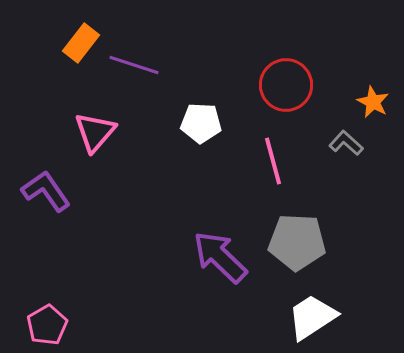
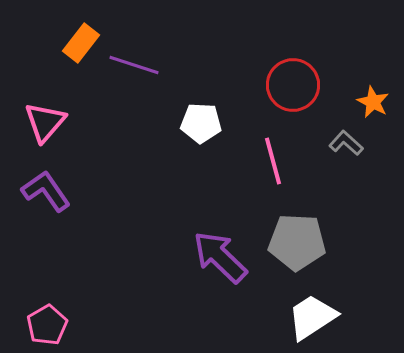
red circle: moved 7 px right
pink triangle: moved 50 px left, 10 px up
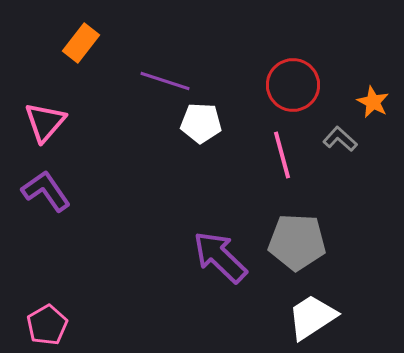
purple line: moved 31 px right, 16 px down
gray L-shape: moved 6 px left, 4 px up
pink line: moved 9 px right, 6 px up
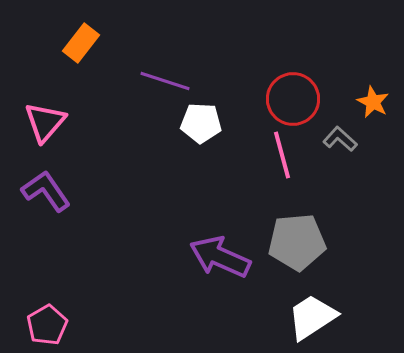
red circle: moved 14 px down
gray pentagon: rotated 8 degrees counterclockwise
purple arrow: rotated 20 degrees counterclockwise
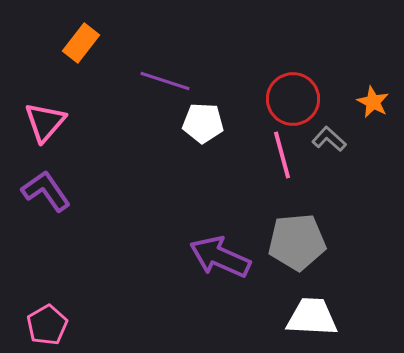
white pentagon: moved 2 px right
gray L-shape: moved 11 px left
white trapezoid: rotated 36 degrees clockwise
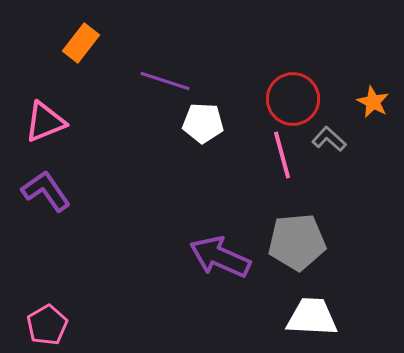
pink triangle: rotated 27 degrees clockwise
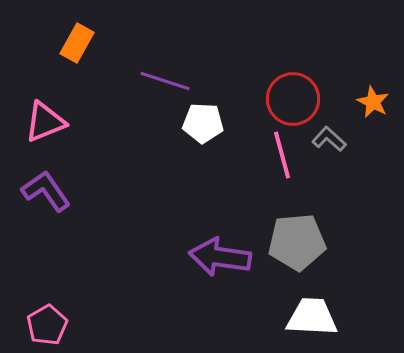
orange rectangle: moved 4 px left; rotated 9 degrees counterclockwise
purple arrow: rotated 16 degrees counterclockwise
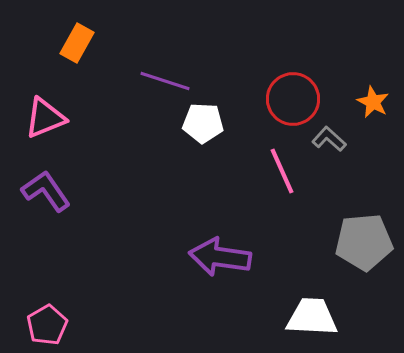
pink triangle: moved 4 px up
pink line: moved 16 px down; rotated 9 degrees counterclockwise
gray pentagon: moved 67 px right
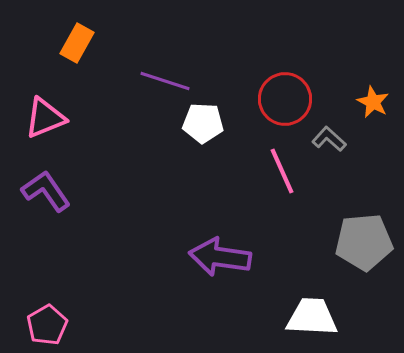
red circle: moved 8 px left
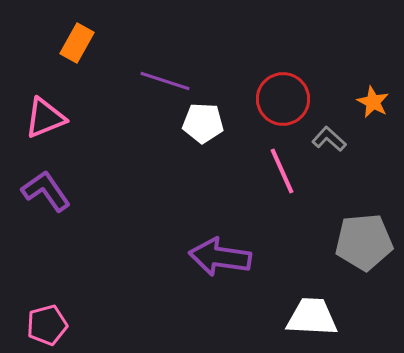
red circle: moved 2 px left
pink pentagon: rotated 15 degrees clockwise
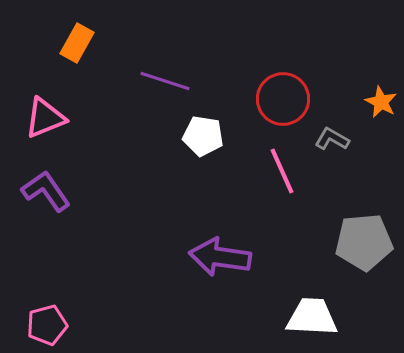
orange star: moved 8 px right
white pentagon: moved 13 px down; rotated 6 degrees clockwise
gray L-shape: moved 3 px right; rotated 12 degrees counterclockwise
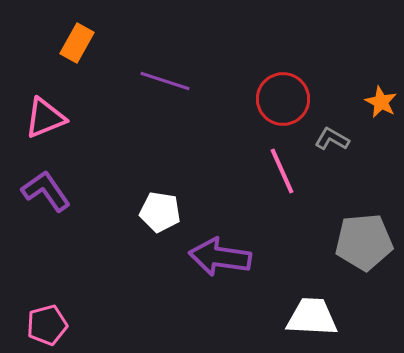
white pentagon: moved 43 px left, 76 px down
